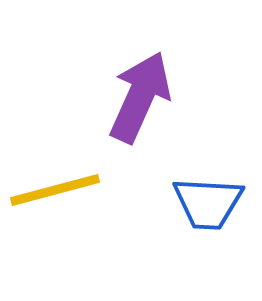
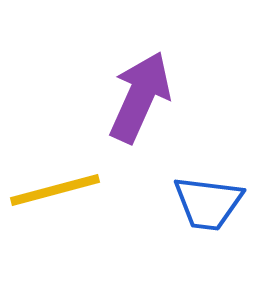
blue trapezoid: rotated 4 degrees clockwise
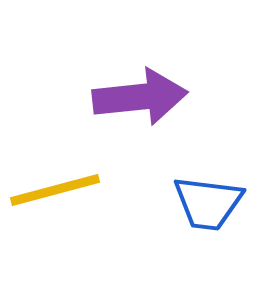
purple arrow: rotated 60 degrees clockwise
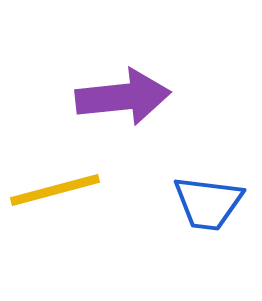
purple arrow: moved 17 px left
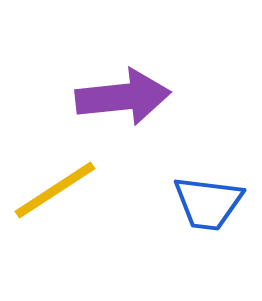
yellow line: rotated 18 degrees counterclockwise
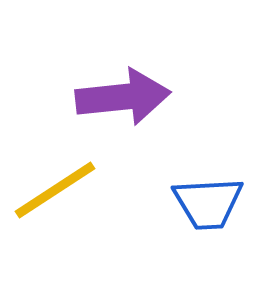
blue trapezoid: rotated 10 degrees counterclockwise
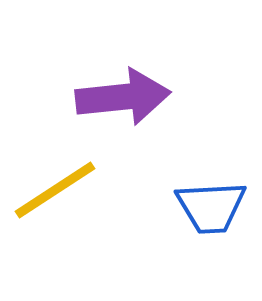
blue trapezoid: moved 3 px right, 4 px down
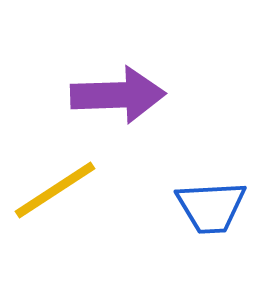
purple arrow: moved 5 px left, 2 px up; rotated 4 degrees clockwise
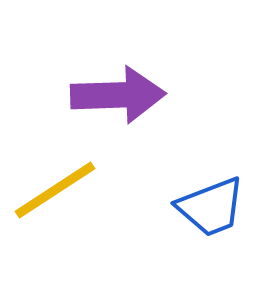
blue trapezoid: rotated 18 degrees counterclockwise
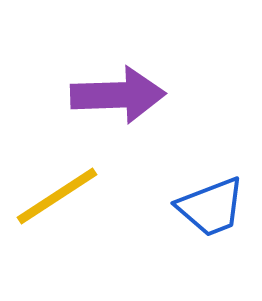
yellow line: moved 2 px right, 6 px down
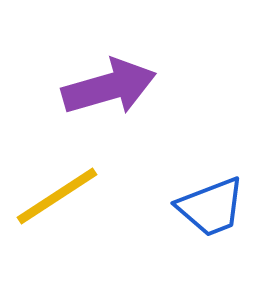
purple arrow: moved 9 px left, 8 px up; rotated 14 degrees counterclockwise
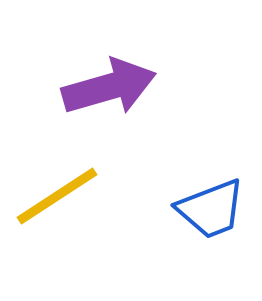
blue trapezoid: moved 2 px down
